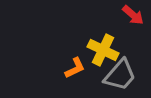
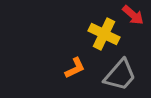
yellow cross: moved 1 px right, 16 px up
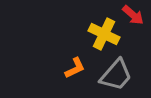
gray trapezoid: moved 4 px left
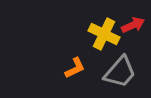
red arrow: moved 10 px down; rotated 65 degrees counterclockwise
gray trapezoid: moved 4 px right, 3 px up
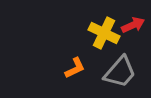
yellow cross: moved 1 px up
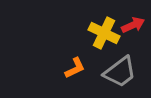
gray trapezoid: rotated 12 degrees clockwise
